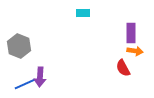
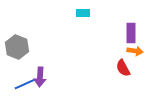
gray hexagon: moved 2 px left, 1 px down
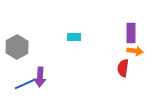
cyan rectangle: moved 9 px left, 24 px down
gray hexagon: rotated 10 degrees clockwise
red semicircle: rotated 36 degrees clockwise
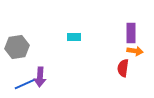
gray hexagon: rotated 20 degrees clockwise
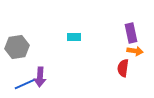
purple rectangle: rotated 12 degrees counterclockwise
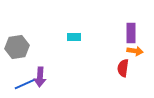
purple rectangle: rotated 12 degrees clockwise
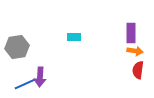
red semicircle: moved 15 px right, 2 px down
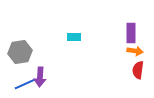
gray hexagon: moved 3 px right, 5 px down
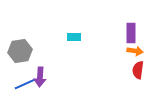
gray hexagon: moved 1 px up
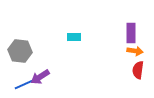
gray hexagon: rotated 15 degrees clockwise
purple arrow: rotated 54 degrees clockwise
